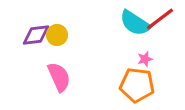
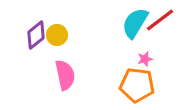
red line: moved 1 px down
cyan semicircle: rotated 88 degrees clockwise
purple diamond: rotated 32 degrees counterclockwise
pink semicircle: moved 6 px right, 2 px up; rotated 12 degrees clockwise
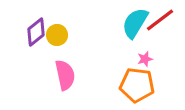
purple diamond: moved 3 px up
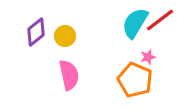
yellow circle: moved 8 px right, 1 px down
pink star: moved 3 px right, 2 px up
pink semicircle: moved 4 px right
orange pentagon: moved 2 px left, 5 px up; rotated 16 degrees clockwise
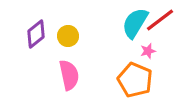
purple diamond: moved 2 px down
yellow circle: moved 3 px right
pink star: moved 6 px up
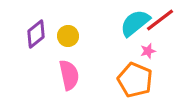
cyan semicircle: rotated 20 degrees clockwise
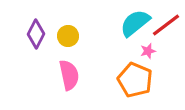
red line: moved 6 px right, 5 px down
purple diamond: rotated 24 degrees counterclockwise
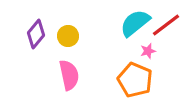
purple diamond: rotated 12 degrees clockwise
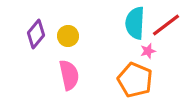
cyan semicircle: rotated 48 degrees counterclockwise
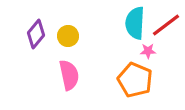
pink star: rotated 14 degrees clockwise
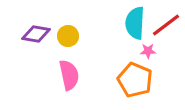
purple diamond: rotated 60 degrees clockwise
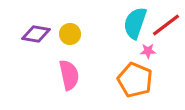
cyan semicircle: rotated 16 degrees clockwise
yellow circle: moved 2 px right, 2 px up
